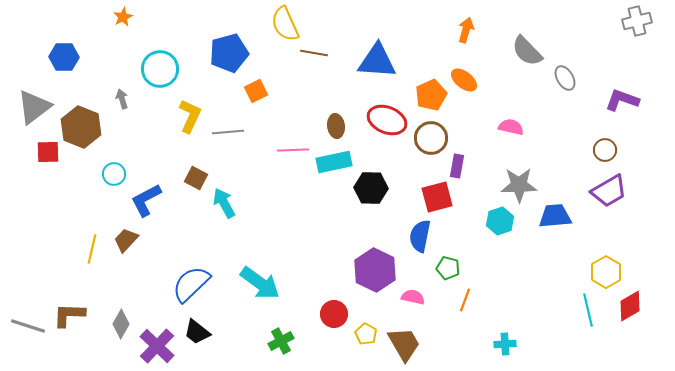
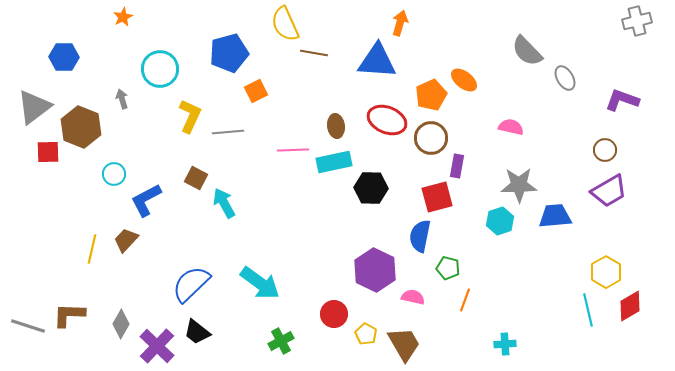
orange arrow at (466, 30): moved 66 px left, 7 px up
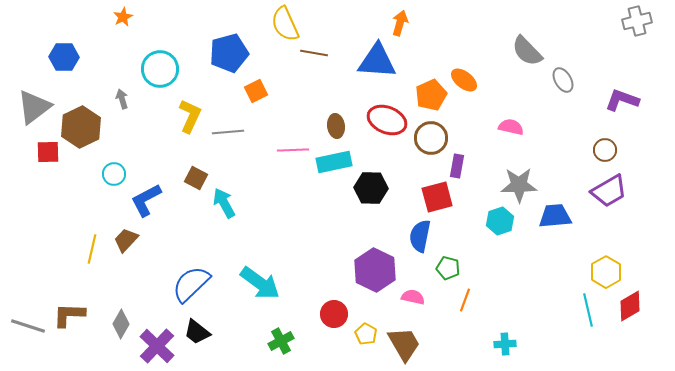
gray ellipse at (565, 78): moved 2 px left, 2 px down
brown hexagon at (81, 127): rotated 12 degrees clockwise
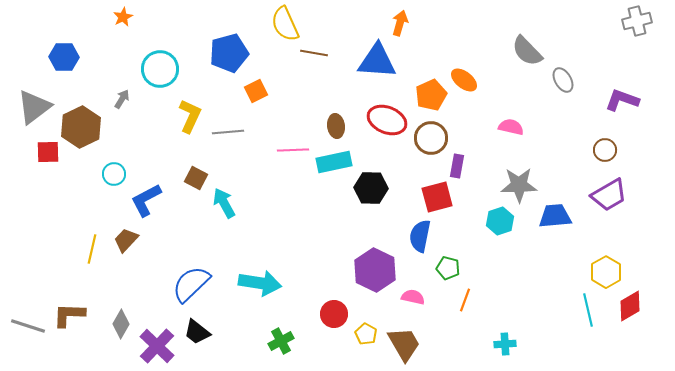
gray arrow at (122, 99): rotated 48 degrees clockwise
purple trapezoid at (609, 191): moved 4 px down
cyan arrow at (260, 283): rotated 27 degrees counterclockwise
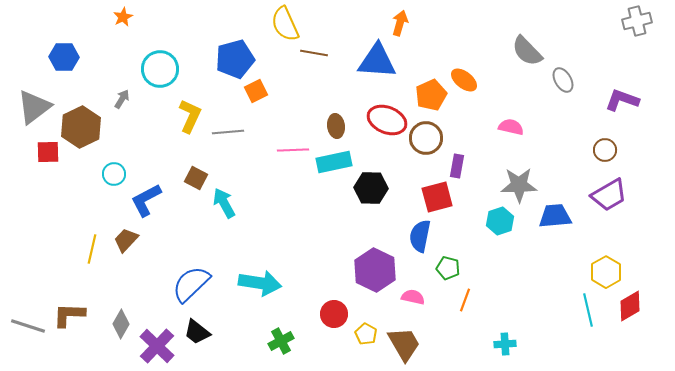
blue pentagon at (229, 53): moved 6 px right, 6 px down
brown circle at (431, 138): moved 5 px left
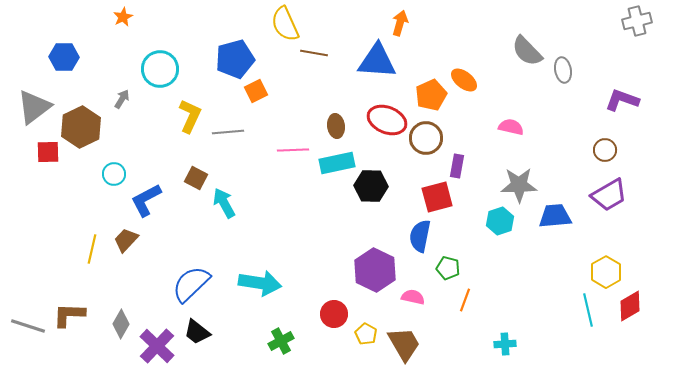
gray ellipse at (563, 80): moved 10 px up; rotated 20 degrees clockwise
cyan rectangle at (334, 162): moved 3 px right, 1 px down
black hexagon at (371, 188): moved 2 px up
